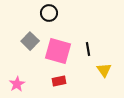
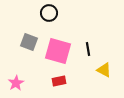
gray square: moved 1 px left, 1 px down; rotated 24 degrees counterclockwise
yellow triangle: rotated 28 degrees counterclockwise
pink star: moved 1 px left, 1 px up
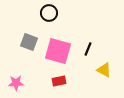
black line: rotated 32 degrees clockwise
pink star: rotated 28 degrees clockwise
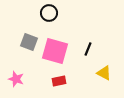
pink square: moved 3 px left
yellow triangle: moved 3 px down
pink star: moved 4 px up; rotated 21 degrees clockwise
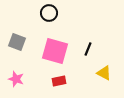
gray square: moved 12 px left
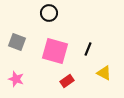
red rectangle: moved 8 px right; rotated 24 degrees counterclockwise
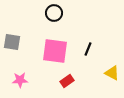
black circle: moved 5 px right
gray square: moved 5 px left; rotated 12 degrees counterclockwise
pink square: rotated 8 degrees counterclockwise
yellow triangle: moved 8 px right
pink star: moved 4 px right, 1 px down; rotated 21 degrees counterclockwise
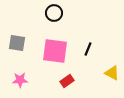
gray square: moved 5 px right, 1 px down
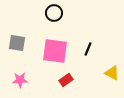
red rectangle: moved 1 px left, 1 px up
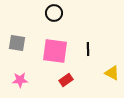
black line: rotated 24 degrees counterclockwise
